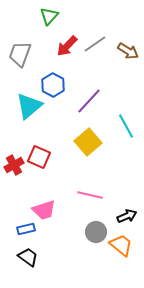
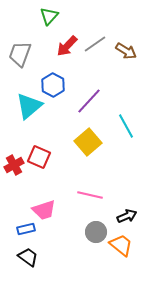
brown arrow: moved 2 px left
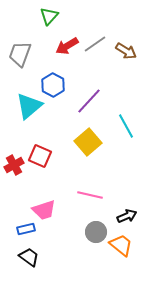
red arrow: rotated 15 degrees clockwise
red square: moved 1 px right, 1 px up
black trapezoid: moved 1 px right
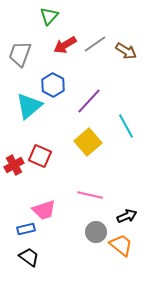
red arrow: moved 2 px left, 1 px up
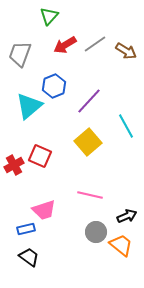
blue hexagon: moved 1 px right, 1 px down; rotated 10 degrees clockwise
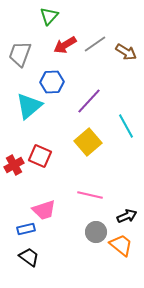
brown arrow: moved 1 px down
blue hexagon: moved 2 px left, 4 px up; rotated 20 degrees clockwise
